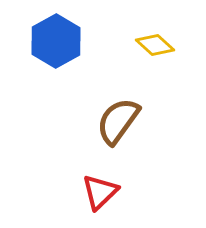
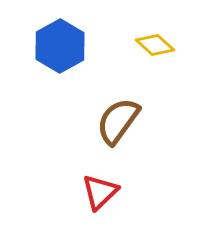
blue hexagon: moved 4 px right, 5 px down
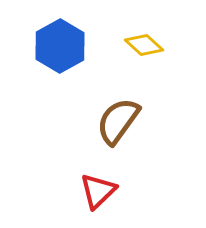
yellow diamond: moved 11 px left
red triangle: moved 2 px left, 1 px up
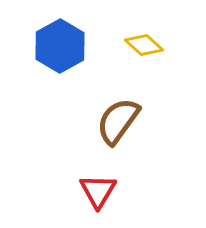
red triangle: rotated 15 degrees counterclockwise
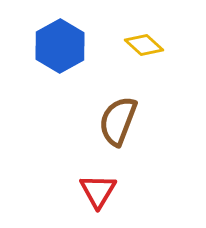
brown semicircle: rotated 15 degrees counterclockwise
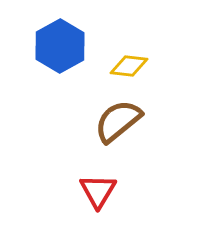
yellow diamond: moved 15 px left, 21 px down; rotated 36 degrees counterclockwise
brown semicircle: rotated 30 degrees clockwise
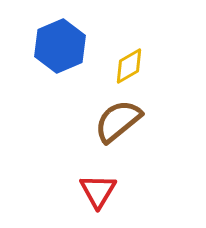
blue hexagon: rotated 6 degrees clockwise
yellow diamond: rotated 36 degrees counterclockwise
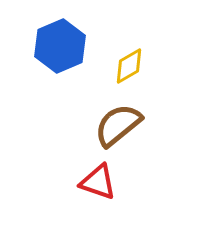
brown semicircle: moved 4 px down
red triangle: moved 9 px up; rotated 42 degrees counterclockwise
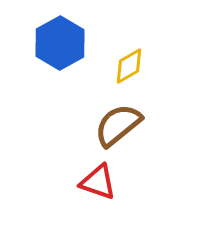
blue hexagon: moved 3 px up; rotated 6 degrees counterclockwise
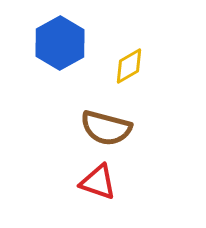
brown semicircle: moved 12 px left, 3 px down; rotated 126 degrees counterclockwise
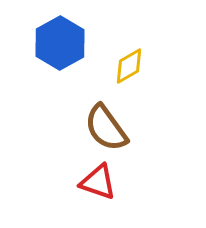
brown semicircle: rotated 39 degrees clockwise
